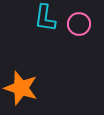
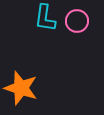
pink circle: moved 2 px left, 3 px up
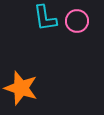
cyan L-shape: rotated 16 degrees counterclockwise
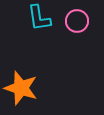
cyan L-shape: moved 6 px left
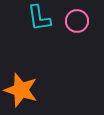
orange star: moved 2 px down
